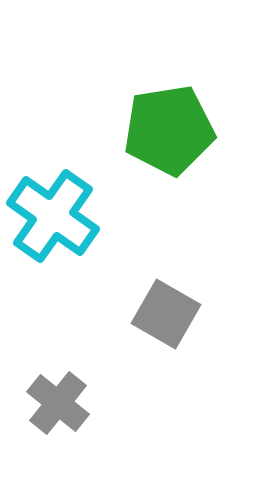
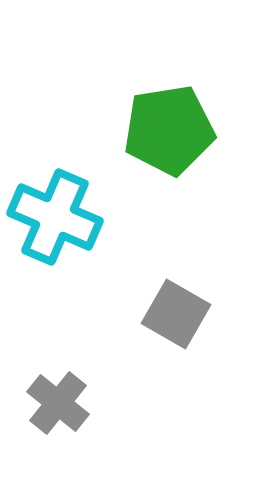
cyan cross: moved 2 px right, 1 px down; rotated 12 degrees counterclockwise
gray square: moved 10 px right
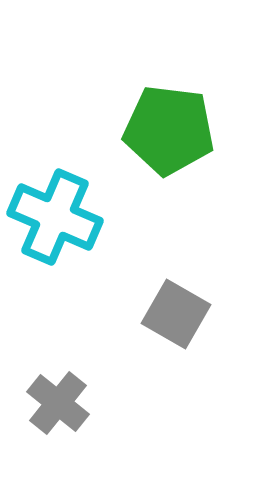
green pentagon: rotated 16 degrees clockwise
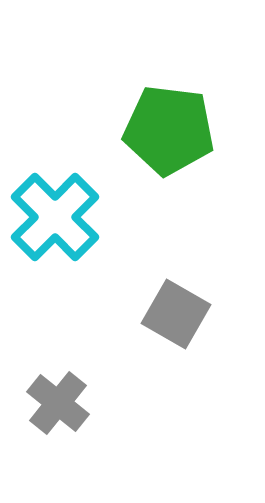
cyan cross: rotated 22 degrees clockwise
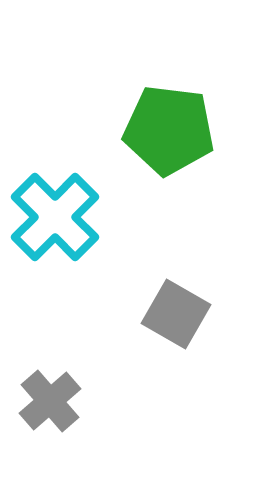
gray cross: moved 8 px left, 2 px up; rotated 10 degrees clockwise
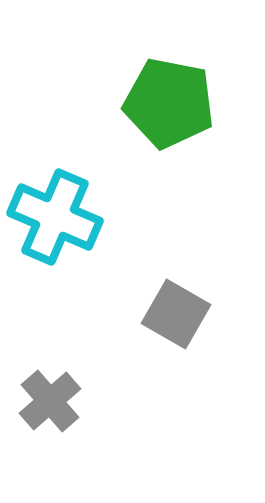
green pentagon: moved 27 px up; rotated 4 degrees clockwise
cyan cross: rotated 22 degrees counterclockwise
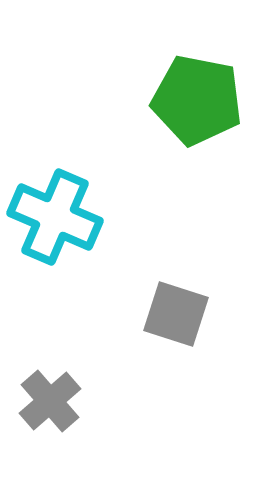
green pentagon: moved 28 px right, 3 px up
gray square: rotated 12 degrees counterclockwise
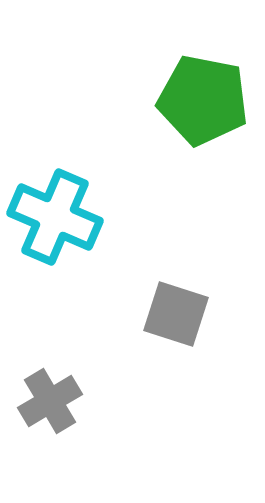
green pentagon: moved 6 px right
gray cross: rotated 10 degrees clockwise
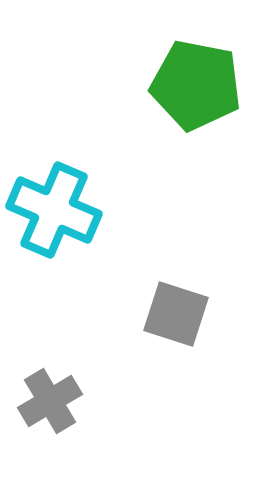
green pentagon: moved 7 px left, 15 px up
cyan cross: moved 1 px left, 7 px up
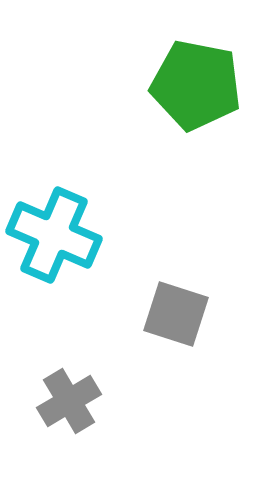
cyan cross: moved 25 px down
gray cross: moved 19 px right
